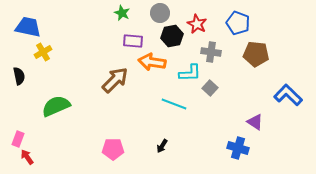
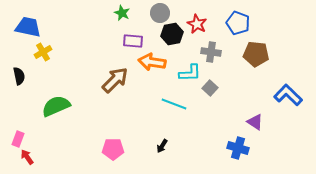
black hexagon: moved 2 px up
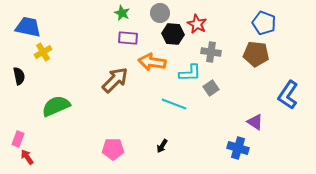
blue pentagon: moved 26 px right
black hexagon: moved 1 px right; rotated 15 degrees clockwise
purple rectangle: moved 5 px left, 3 px up
gray square: moved 1 px right; rotated 14 degrees clockwise
blue L-shape: rotated 100 degrees counterclockwise
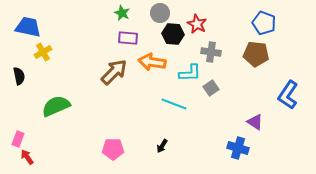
brown arrow: moved 1 px left, 8 px up
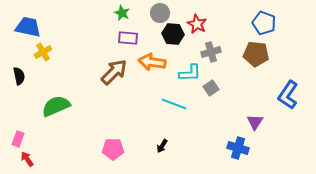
gray cross: rotated 24 degrees counterclockwise
purple triangle: rotated 30 degrees clockwise
red arrow: moved 2 px down
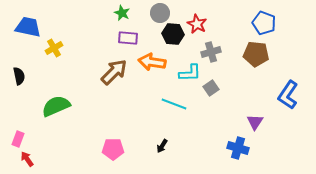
yellow cross: moved 11 px right, 4 px up
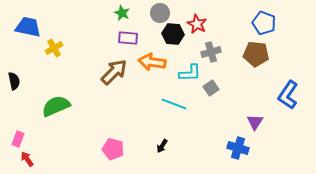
black semicircle: moved 5 px left, 5 px down
pink pentagon: rotated 15 degrees clockwise
